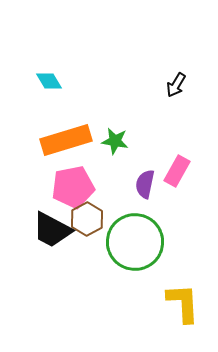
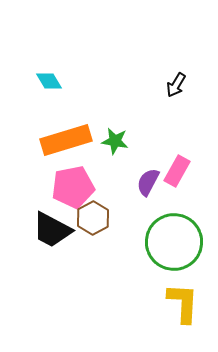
purple semicircle: moved 3 px right, 2 px up; rotated 16 degrees clockwise
brown hexagon: moved 6 px right, 1 px up
green circle: moved 39 px right
yellow L-shape: rotated 6 degrees clockwise
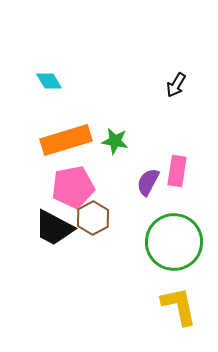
pink rectangle: rotated 20 degrees counterclockwise
black trapezoid: moved 2 px right, 2 px up
yellow L-shape: moved 4 px left, 3 px down; rotated 15 degrees counterclockwise
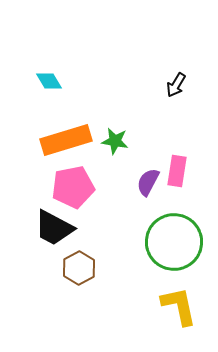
brown hexagon: moved 14 px left, 50 px down
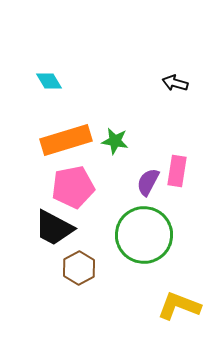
black arrow: moved 1 px left, 2 px up; rotated 75 degrees clockwise
green circle: moved 30 px left, 7 px up
yellow L-shape: rotated 57 degrees counterclockwise
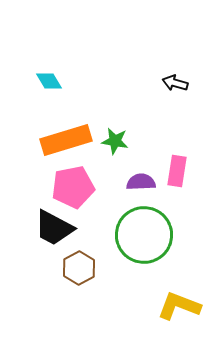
purple semicircle: moved 7 px left; rotated 60 degrees clockwise
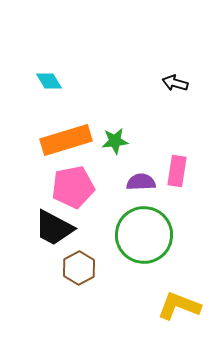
green star: rotated 16 degrees counterclockwise
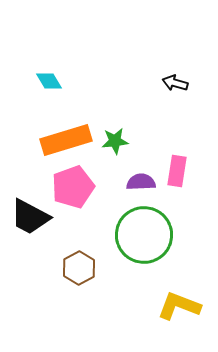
pink pentagon: rotated 9 degrees counterclockwise
black trapezoid: moved 24 px left, 11 px up
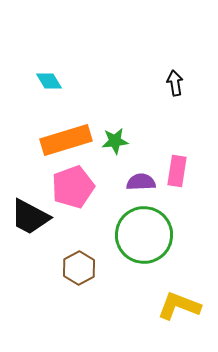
black arrow: rotated 65 degrees clockwise
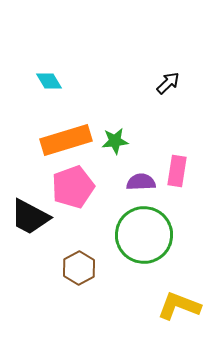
black arrow: moved 7 px left; rotated 55 degrees clockwise
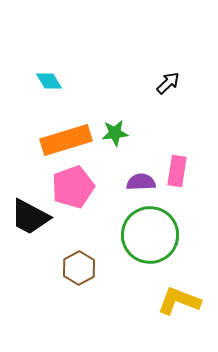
green star: moved 8 px up
green circle: moved 6 px right
yellow L-shape: moved 5 px up
